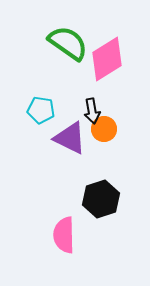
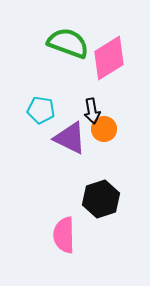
green semicircle: rotated 15 degrees counterclockwise
pink diamond: moved 2 px right, 1 px up
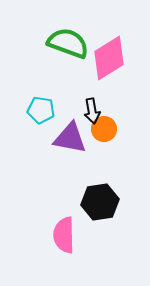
purple triangle: rotated 15 degrees counterclockwise
black hexagon: moved 1 px left, 3 px down; rotated 9 degrees clockwise
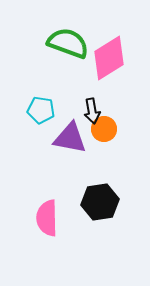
pink semicircle: moved 17 px left, 17 px up
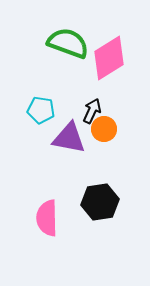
black arrow: rotated 145 degrees counterclockwise
purple triangle: moved 1 px left
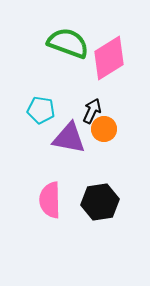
pink semicircle: moved 3 px right, 18 px up
